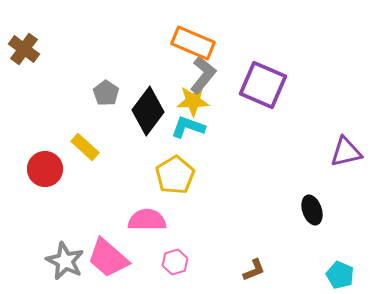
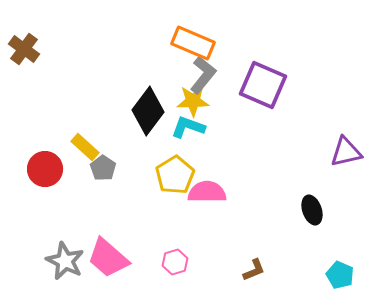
gray pentagon: moved 3 px left, 75 px down
pink semicircle: moved 60 px right, 28 px up
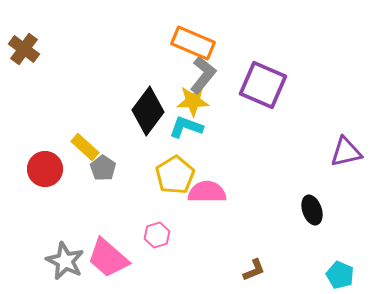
cyan L-shape: moved 2 px left
pink hexagon: moved 18 px left, 27 px up
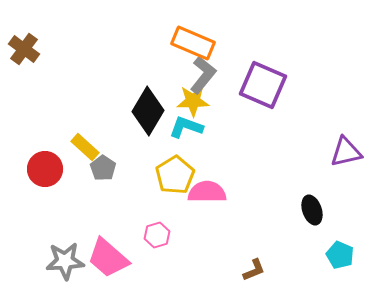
black diamond: rotated 6 degrees counterclockwise
gray star: rotated 30 degrees counterclockwise
cyan pentagon: moved 20 px up
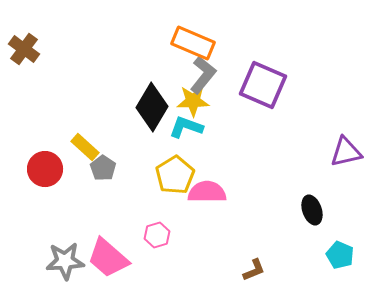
black diamond: moved 4 px right, 4 px up
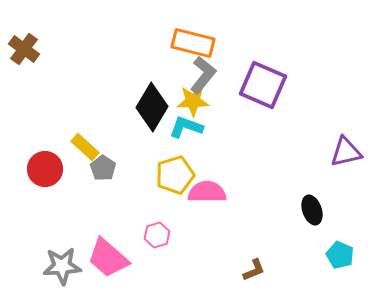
orange rectangle: rotated 9 degrees counterclockwise
yellow pentagon: rotated 15 degrees clockwise
gray star: moved 3 px left, 5 px down
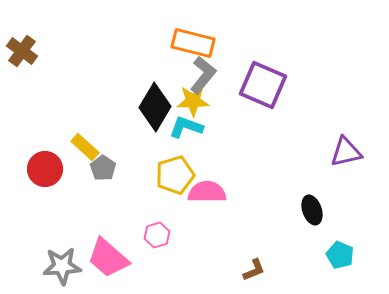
brown cross: moved 2 px left, 2 px down
black diamond: moved 3 px right
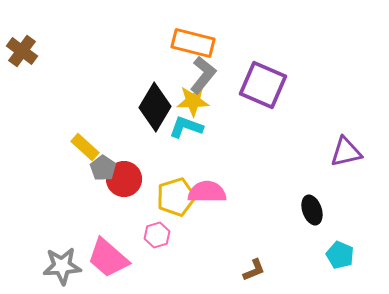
red circle: moved 79 px right, 10 px down
yellow pentagon: moved 1 px right, 22 px down
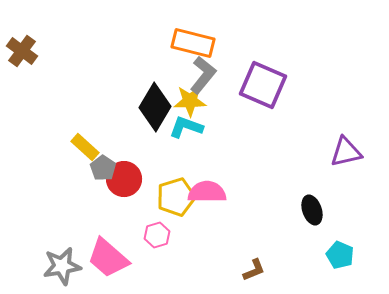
yellow star: moved 3 px left
gray star: rotated 6 degrees counterclockwise
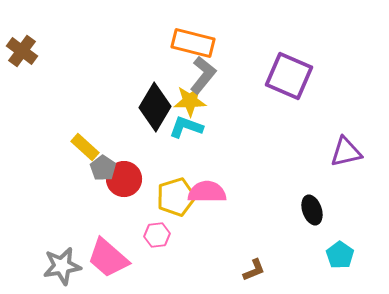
purple square: moved 26 px right, 9 px up
pink hexagon: rotated 10 degrees clockwise
cyan pentagon: rotated 12 degrees clockwise
